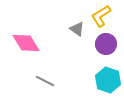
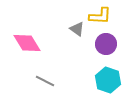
yellow L-shape: moved 1 px left; rotated 145 degrees counterclockwise
pink diamond: moved 1 px right
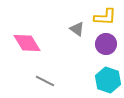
yellow L-shape: moved 5 px right, 1 px down
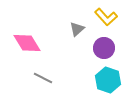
yellow L-shape: moved 1 px right; rotated 45 degrees clockwise
gray triangle: rotated 42 degrees clockwise
purple circle: moved 2 px left, 4 px down
gray line: moved 2 px left, 3 px up
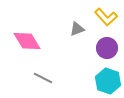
gray triangle: rotated 21 degrees clockwise
pink diamond: moved 2 px up
purple circle: moved 3 px right
cyan hexagon: moved 1 px down
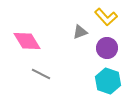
gray triangle: moved 3 px right, 3 px down
gray line: moved 2 px left, 4 px up
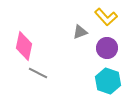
pink diamond: moved 3 px left, 5 px down; rotated 44 degrees clockwise
gray line: moved 3 px left, 1 px up
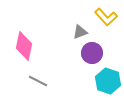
purple circle: moved 15 px left, 5 px down
gray line: moved 8 px down
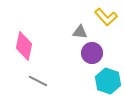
gray triangle: rotated 28 degrees clockwise
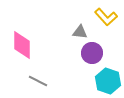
pink diamond: moved 2 px left, 1 px up; rotated 12 degrees counterclockwise
